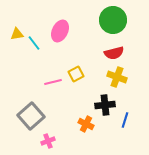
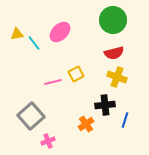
pink ellipse: moved 1 px down; rotated 20 degrees clockwise
orange cross: rotated 28 degrees clockwise
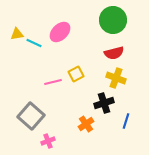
cyan line: rotated 28 degrees counterclockwise
yellow cross: moved 1 px left, 1 px down
black cross: moved 1 px left, 2 px up; rotated 12 degrees counterclockwise
gray square: rotated 8 degrees counterclockwise
blue line: moved 1 px right, 1 px down
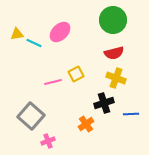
blue line: moved 5 px right, 7 px up; rotated 70 degrees clockwise
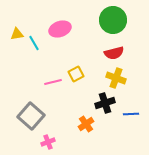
pink ellipse: moved 3 px up; rotated 25 degrees clockwise
cyan line: rotated 35 degrees clockwise
black cross: moved 1 px right
pink cross: moved 1 px down
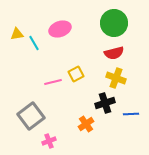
green circle: moved 1 px right, 3 px down
gray square: rotated 12 degrees clockwise
pink cross: moved 1 px right, 1 px up
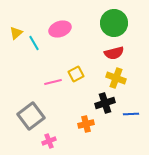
yellow triangle: moved 1 px left, 1 px up; rotated 32 degrees counterclockwise
orange cross: rotated 21 degrees clockwise
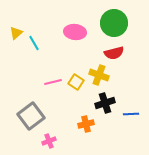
pink ellipse: moved 15 px right, 3 px down; rotated 25 degrees clockwise
yellow square: moved 8 px down; rotated 28 degrees counterclockwise
yellow cross: moved 17 px left, 3 px up
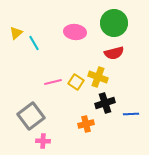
yellow cross: moved 1 px left, 2 px down
pink cross: moved 6 px left; rotated 24 degrees clockwise
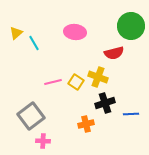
green circle: moved 17 px right, 3 px down
